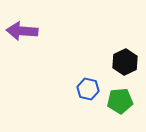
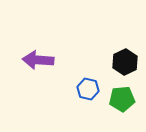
purple arrow: moved 16 px right, 29 px down
green pentagon: moved 2 px right, 2 px up
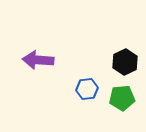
blue hexagon: moved 1 px left; rotated 20 degrees counterclockwise
green pentagon: moved 1 px up
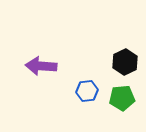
purple arrow: moved 3 px right, 6 px down
blue hexagon: moved 2 px down
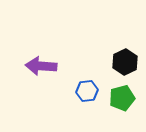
green pentagon: rotated 10 degrees counterclockwise
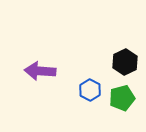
purple arrow: moved 1 px left, 5 px down
blue hexagon: moved 3 px right, 1 px up; rotated 25 degrees counterclockwise
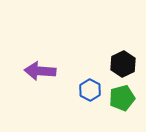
black hexagon: moved 2 px left, 2 px down
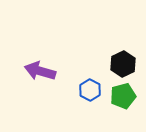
purple arrow: rotated 12 degrees clockwise
green pentagon: moved 1 px right, 2 px up
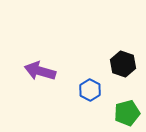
black hexagon: rotated 15 degrees counterclockwise
green pentagon: moved 4 px right, 17 px down
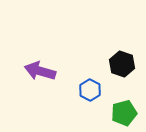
black hexagon: moved 1 px left
green pentagon: moved 3 px left
